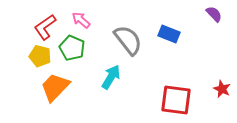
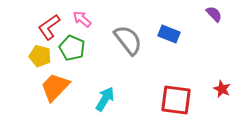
pink arrow: moved 1 px right, 1 px up
red L-shape: moved 4 px right
cyan arrow: moved 6 px left, 22 px down
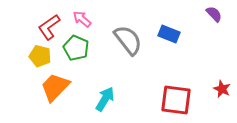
green pentagon: moved 4 px right
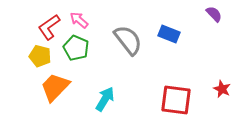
pink arrow: moved 3 px left, 1 px down
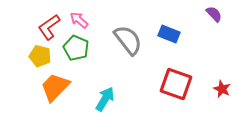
red square: moved 16 px up; rotated 12 degrees clockwise
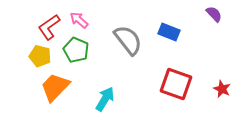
blue rectangle: moved 2 px up
green pentagon: moved 2 px down
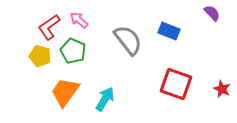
purple semicircle: moved 2 px left, 1 px up
blue rectangle: moved 1 px up
green pentagon: moved 3 px left, 1 px down
orange trapezoid: moved 10 px right, 5 px down; rotated 8 degrees counterclockwise
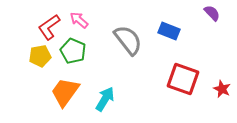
yellow pentagon: rotated 25 degrees counterclockwise
red square: moved 7 px right, 5 px up
